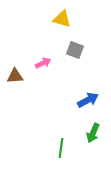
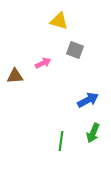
yellow triangle: moved 3 px left, 2 px down
green line: moved 7 px up
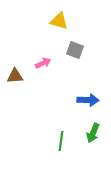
blue arrow: rotated 30 degrees clockwise
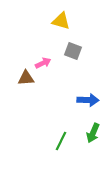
yellow triangle: moved 2 px right
gray square: moved 2 px left, 1 px down
brown triangle: moved 11 px right, 2 px down
green line: rotated 18 degrees clockwise
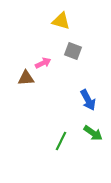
blue arrow: rotated 60 degrees clockwise
green arrow: rotated 78 degrees counterclockwise
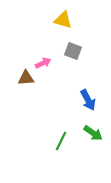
yellow triangle: moved 2 px right, 1 px up
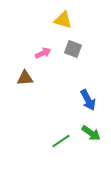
gray square: moved 2 px up
pink arrow: moved 10 px up
brown triangle: moved 1 px left
green arrow: moved 2 px left
green line: rotated 30 degrees clockwise
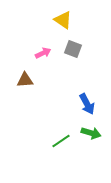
yellow triangle: rotated 18 degrees clockwise
brown triangle: moved 2 px down
blue arrow: moved 1 px left, 4 px down
green arrow: rotated 18 degrees counterclockwise
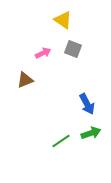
brown triangle: rotated 18 degrees counterclockwise
green arrow: rotated 36 degrees counterclockwise
